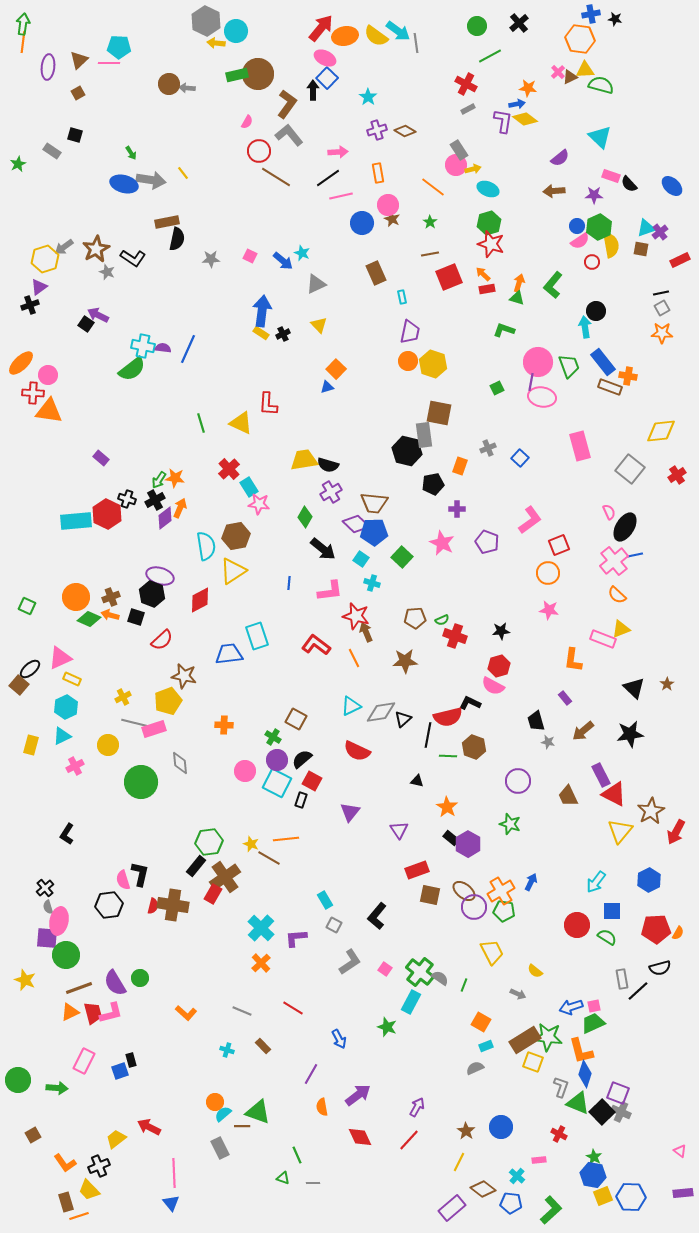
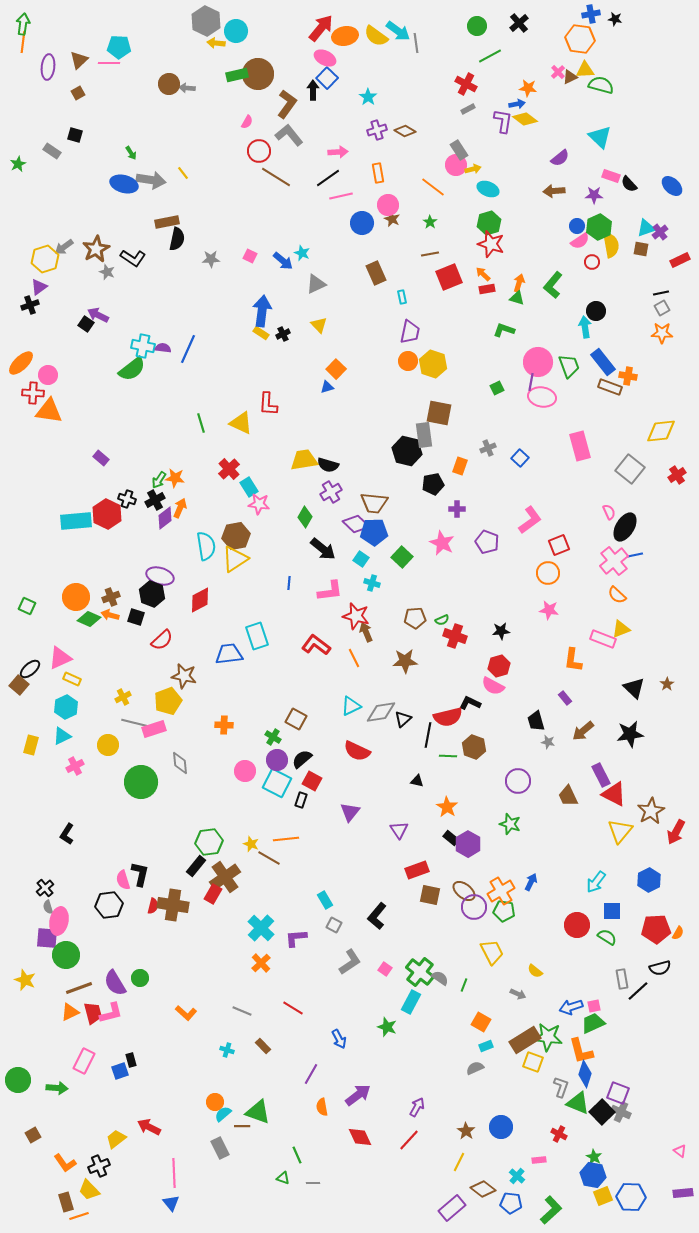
yellow triangle at (233, 571): moved 2 px right, 12 px up
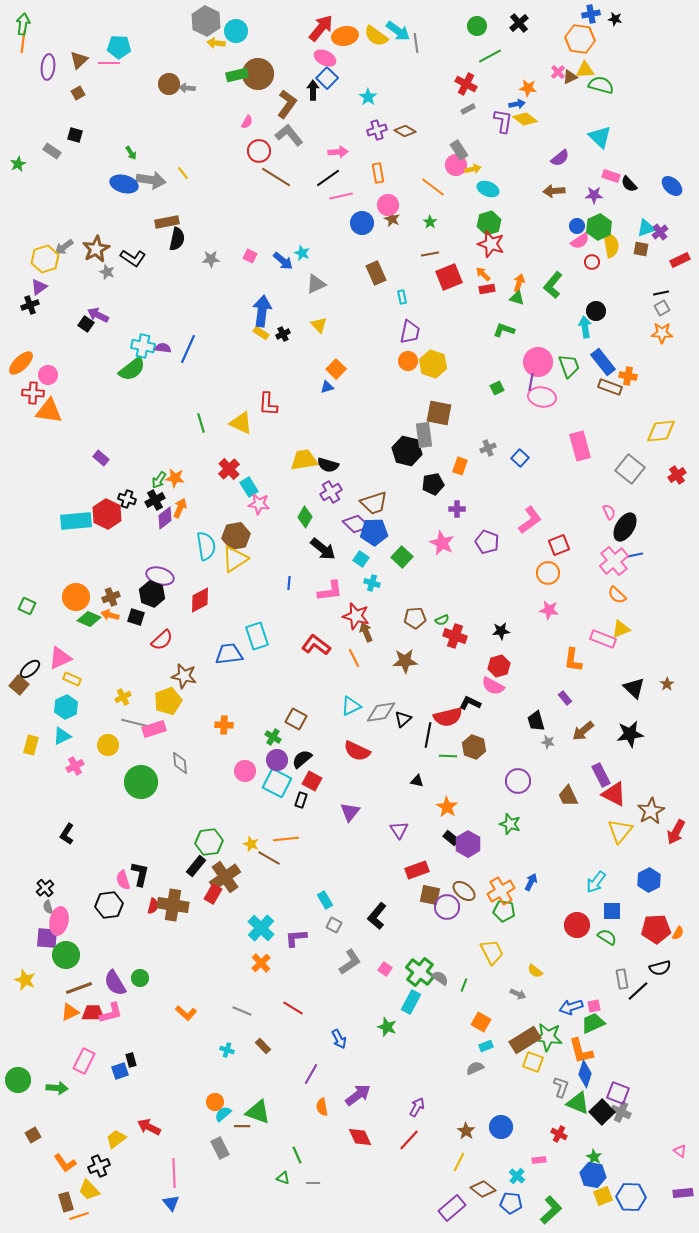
brown trapezoid at (374, 503): rotated 24 degrees counterclockwise
purple circle at (474, 907): moved 27 px left
red trapezoid at (93, 1013): rotated 75 degrees counterclockwise
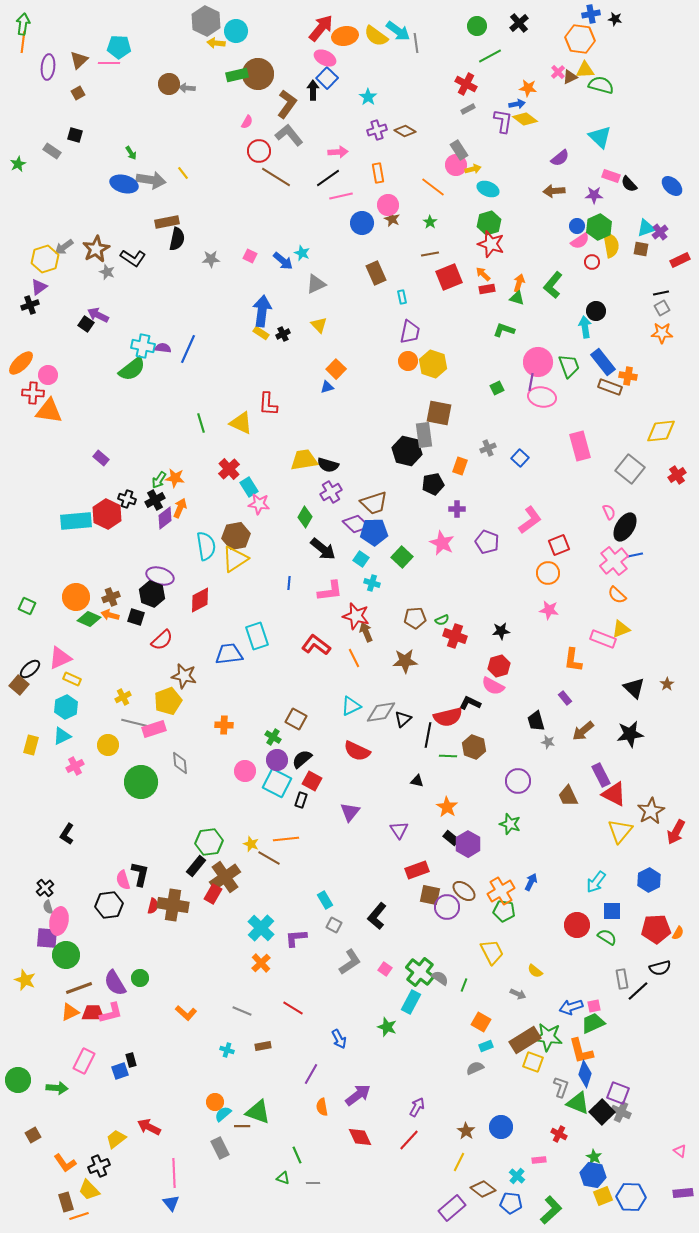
brown rectangle at (263, 1046): rotated 56 degrees counterclockwise
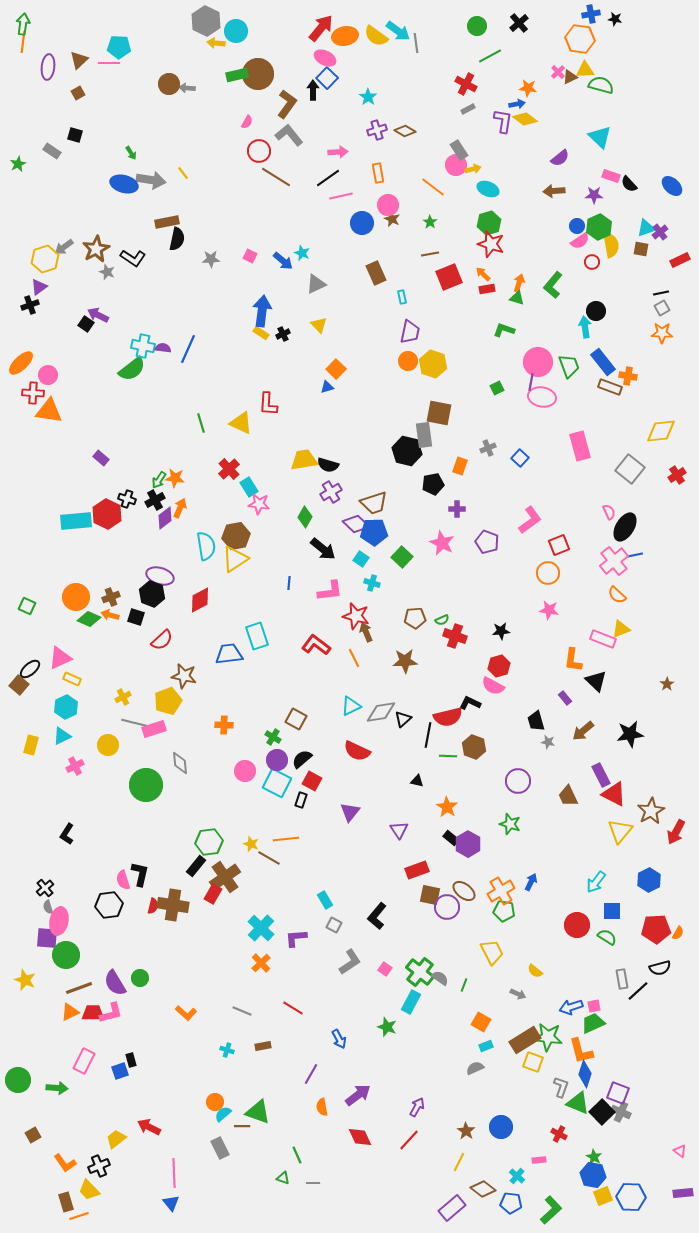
black triangle at (634, 688): moved 38 px left, 7 px up
green circle at (141, 782): moved 5 px right, 3 px down
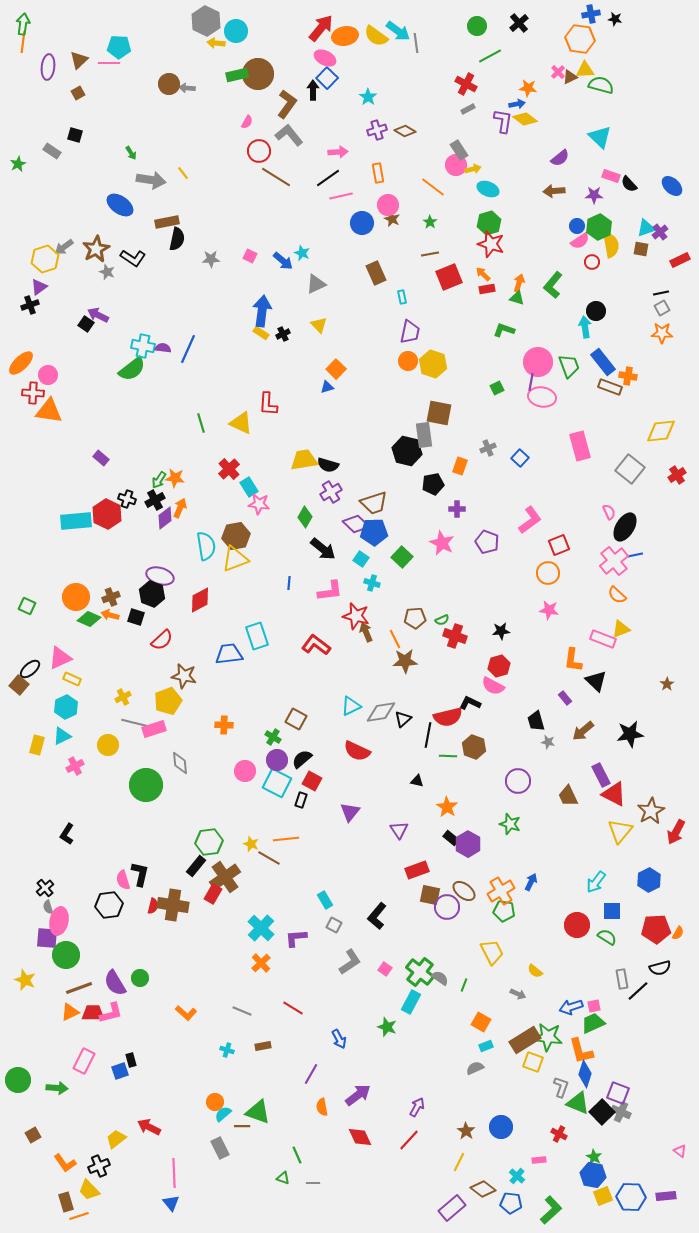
blue ellipse at (124, 184): moved 4 px left, 21 px down; rotated 20 degrees clockwise
yellow triangle at (235, 559): rotated 12 degrees clockwise
orange line at (354, 658): moved 41 px right, 19 px up
yellow rectangle at (31, 745): moved 6 px right
purple rectangle at (683, 1193): moved 17 px left, 3 px down
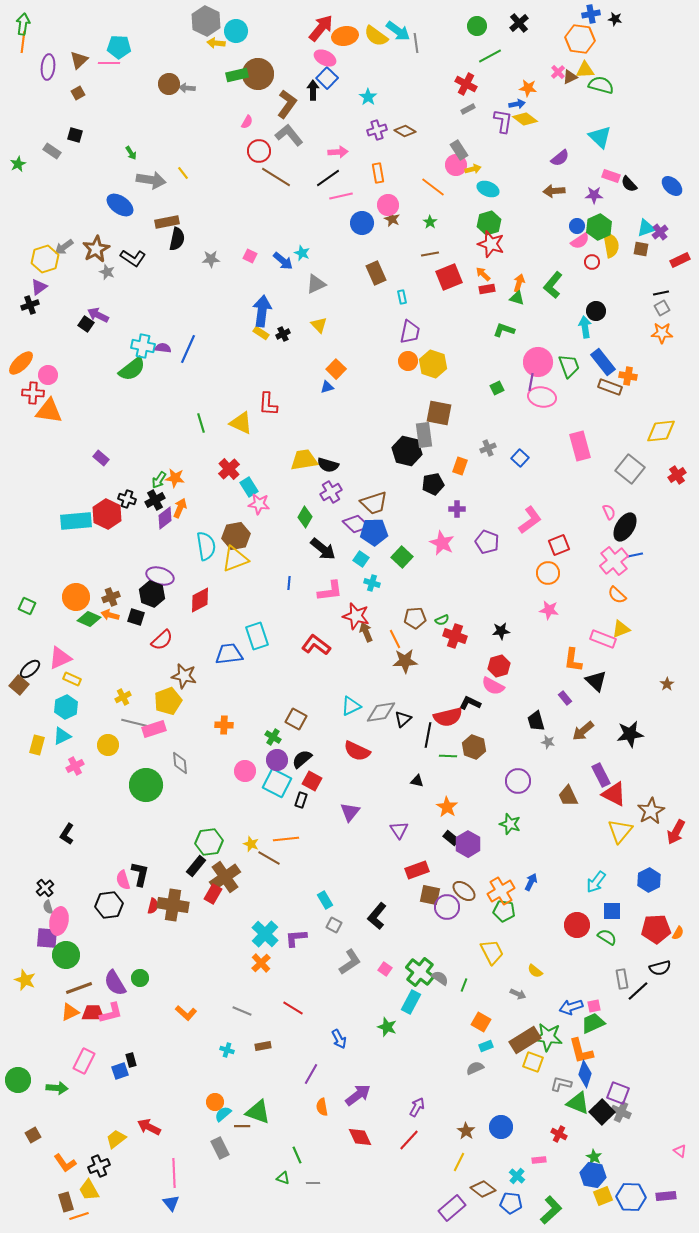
cyan cross at (261, 928): moved 4 px right, 6 px down
gray L-shape at (561, 1087): moved 3 px up; rotated 95 degrees counterclockwise
yellow trapezoid at (89, 1190): rotated 15 degrees clockwise
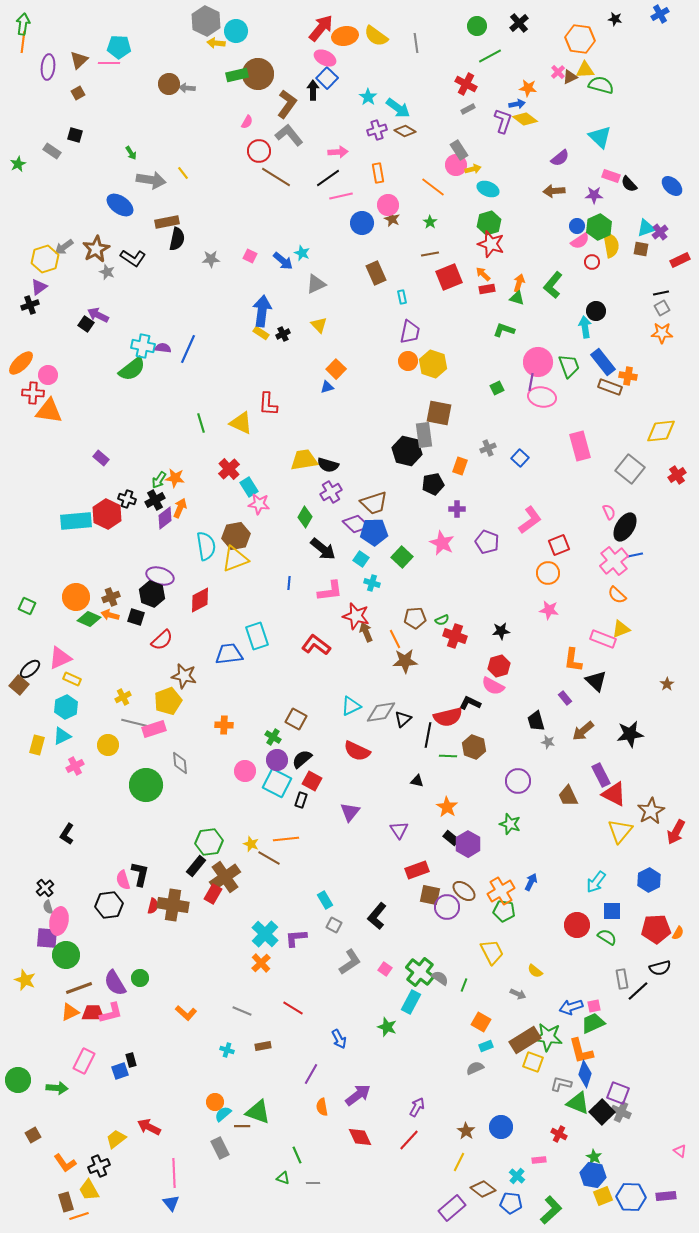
blue cross at (591, 14): moved 69 px right; rotated 18 degrees counterclockwise
cyan arrow at (398, 31): moved 77 px down
purple L-shape at (503, 121): rotated 10 degrees clockwise
